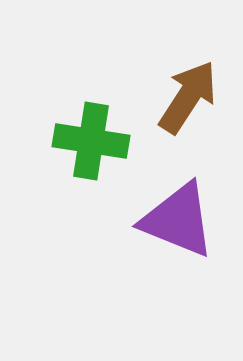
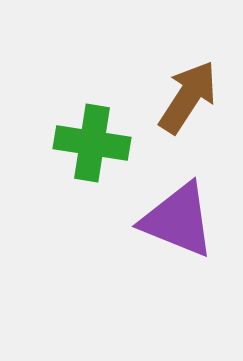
green cross: moved 1 px right, 2 px down
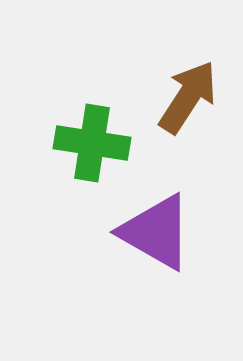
purple triangle: moved 22 px left, 12 px down; rotated 8 degrees clockwise
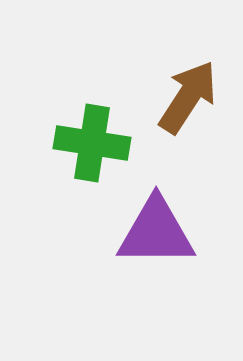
purple triangle: rotated 30 degrees counterclockwise
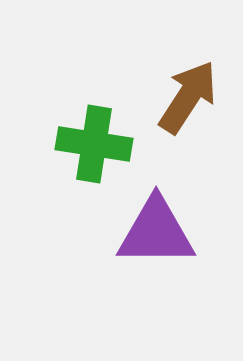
green cross: moved 2 px right, 1 px down
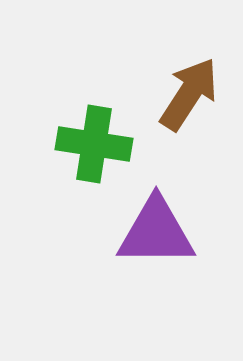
brown arrow: moved 1 px right, 3 px up
